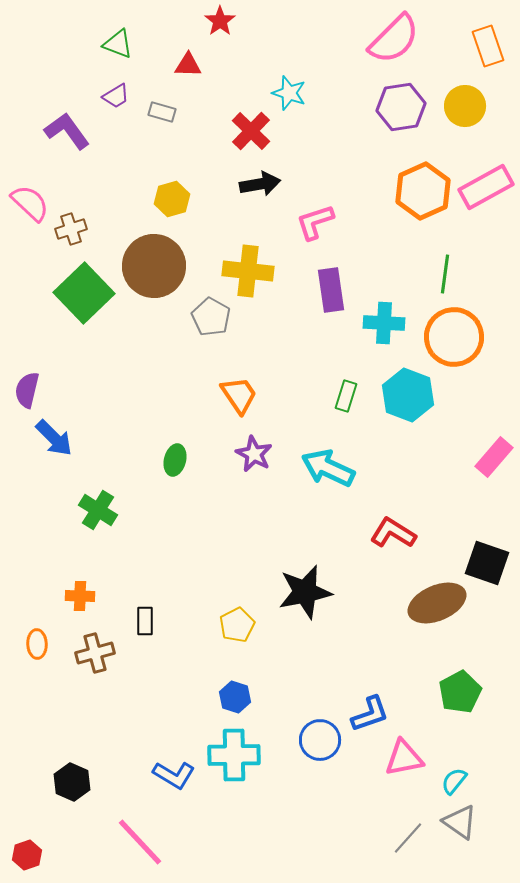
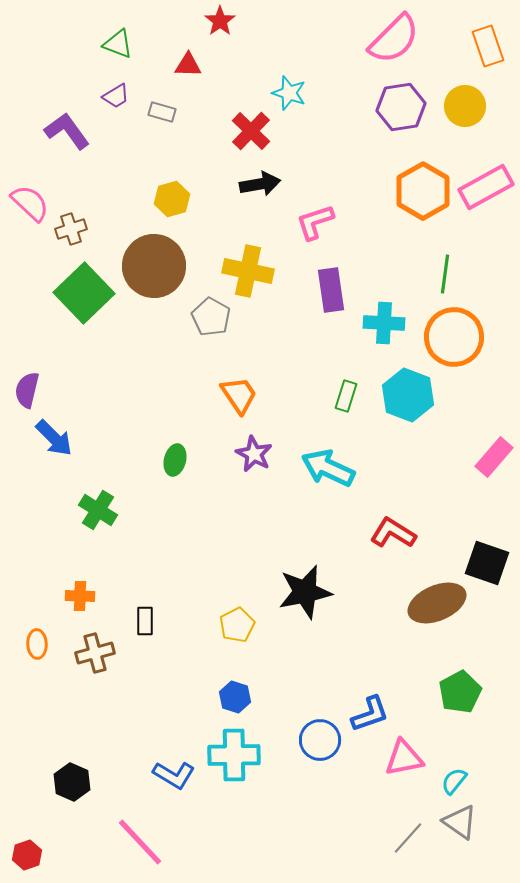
orange hexagon at (423, 191): rotated 6 degrees counterclockwise
yellow cross at (248, 271): rotated 6 degrees clockwise
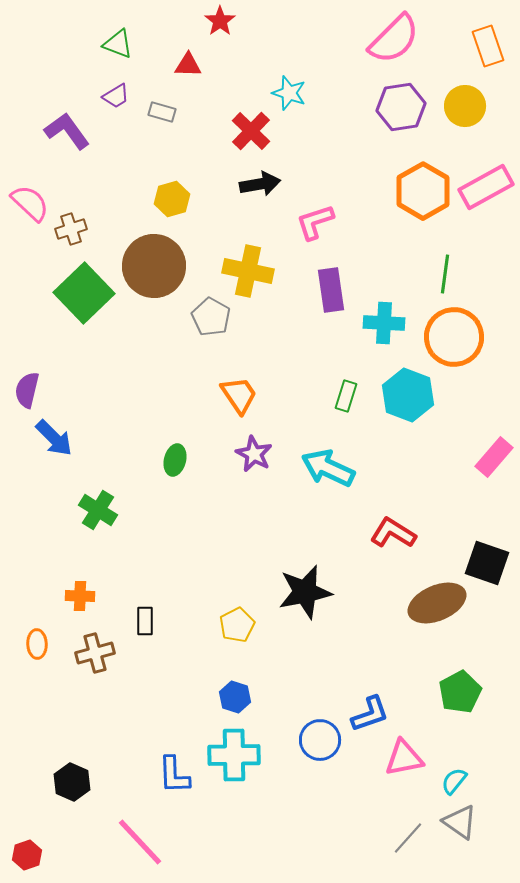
blue L-shape at (174, 775): rotated 57 degrees clockwise
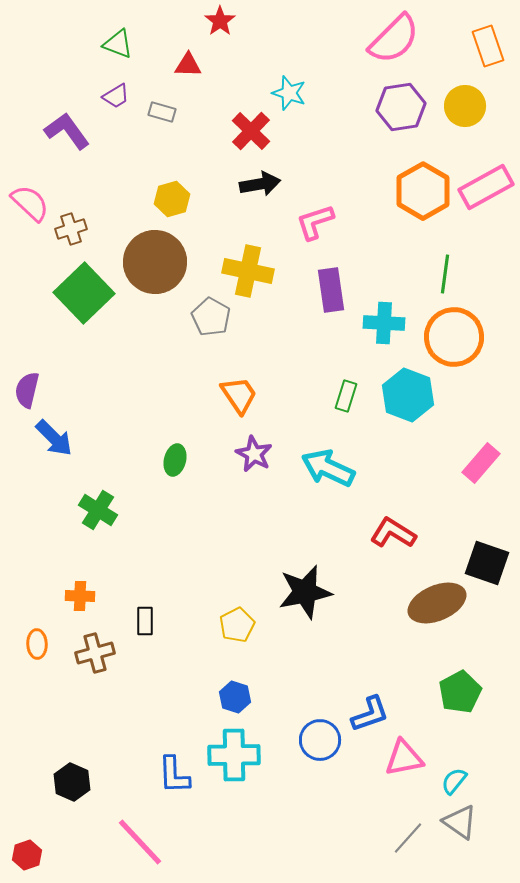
brown circle at (154, 266): moved 1 px right, 4 px up
pink rectangle at (494, 457): moved 13 px left, 6 px down
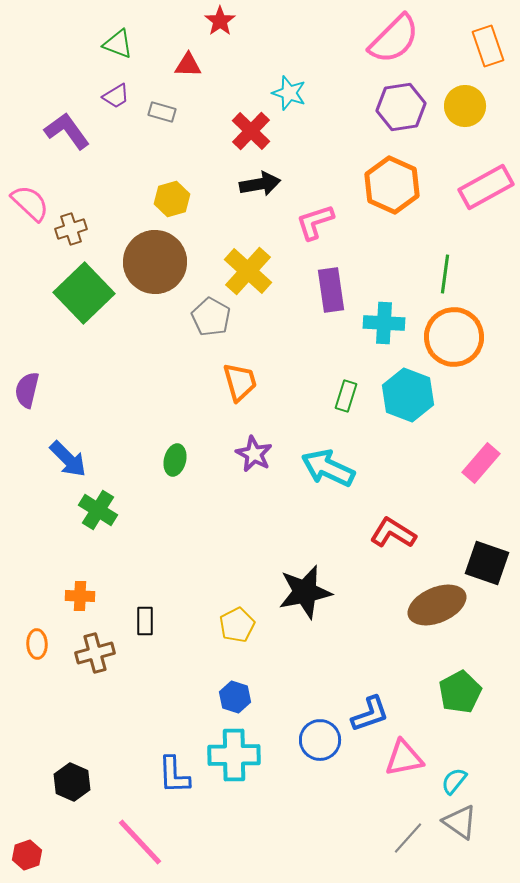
orange hexagon at (423, 191): moved 31 px left, 6 px up; rotated 6 degrees counterclockwise
yellow cross at (248, 271): rotated 30 degrees clockwise
orange trapezoid at (239, 395): moved 1 px right, 13 px up; rotated 18 degrees clockwise
blue arrow at (54, 438): moved 14 px right, 21 px down
brown ellipse at (437, 603): moved 2 px down
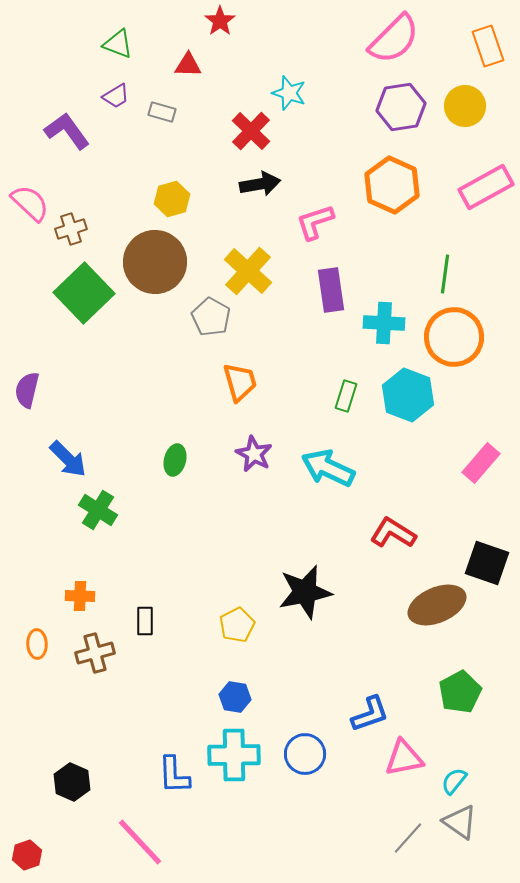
blue hexagon at (235, 697): rotated 8 degrees counterclockwise
blue circle at (320, 740): moved 15 px left, 14 px down
